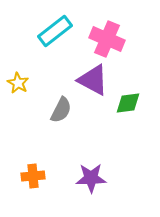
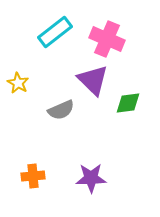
cyan rectangle: moved 1 px down
purple triangle: rotated 16 degrees clockwise
gray semicircle: rotated 40 degrees clockwise
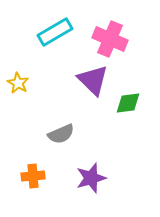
cyan rectangle: rotated 8 degrees clockwise
pink cross: moved 3 px right
gray semicircle: moved 24 px down
purple star: rotated 16 degrees counterclockwise
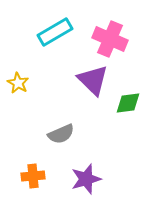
purple star: moved 5 px left, 1 px down
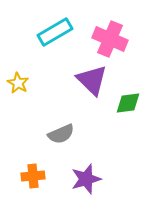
purple triangle: moved 1 px left
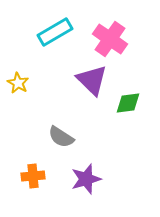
pink cross: rotated 12 degrees clockwise
gray semicircle: moved 3 px down; rotated 56 degrees clockwise
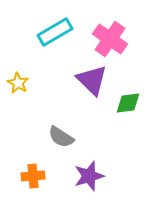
purple star: moved 3 px right, 3 px up
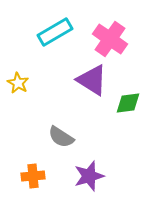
purple triangle: rotated 12 degrees counterclockwise
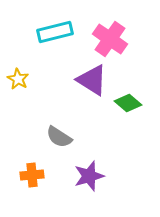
cyan rectangle: rotated 16 degrees clockwise
yellow star: moved 4 px up
green diamond: rotated 48 degrees clockwise
gray semicircle: moved 2 px left
orange cross: moved 1 px left, 1 px up
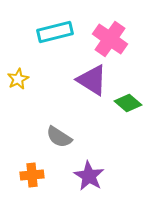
yellow star: rotated 15 degrees clockwise
purple star: rotated 24 degrees counterclockwise
